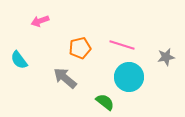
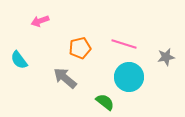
pink line: moved 2 px right, 1 px up
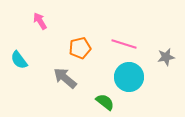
pink arrow: rotated 78 degrees clockwise
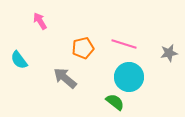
orange pentagon: moved 3 px right
gray star: moved 3 px right, 4 px up
green semicircle: moved 10 px right
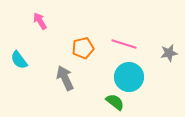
gray arrow: rotated 25 degrees clockwise
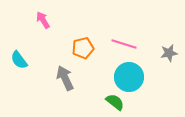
pink arrow: moved 3 px right, 1 px up
